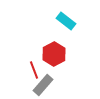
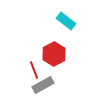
gray rectangle: rotated 20 degrees clockwise
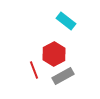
gray rectangle: moved 20 px right, 9 px up
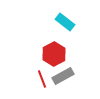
cyan rectangle: moved 1 px left, 1 px down
red line: moved 8 px right, 9 px down
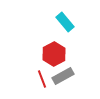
cyan rectangle: rotated 12 degrees clockwise
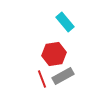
red hexagon: rotated 20 degrees clockwise
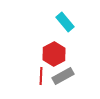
red hexagon: rotated 20 degrees counterclockwise
red line: moved 1 px left, 3 px up; rotated 24 degrees clockwise
